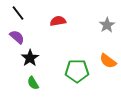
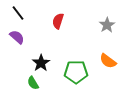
red semicircle: rotated 63 degrees counterclockwise
black star: moved 11 px right, 5 px down
green pentagon: moved 1 px left, 1 px down
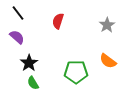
black star: moved 12 px left
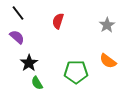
green semicircle: moved 4 px right
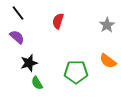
black star: rotated 18 degrees clockwise
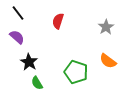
gray star: moved 1 px left, 2 px down
black star: moved 1 px up; rotated 24 degrees counterclockwise
green pentagon: rotated 20 degrees clockwise
